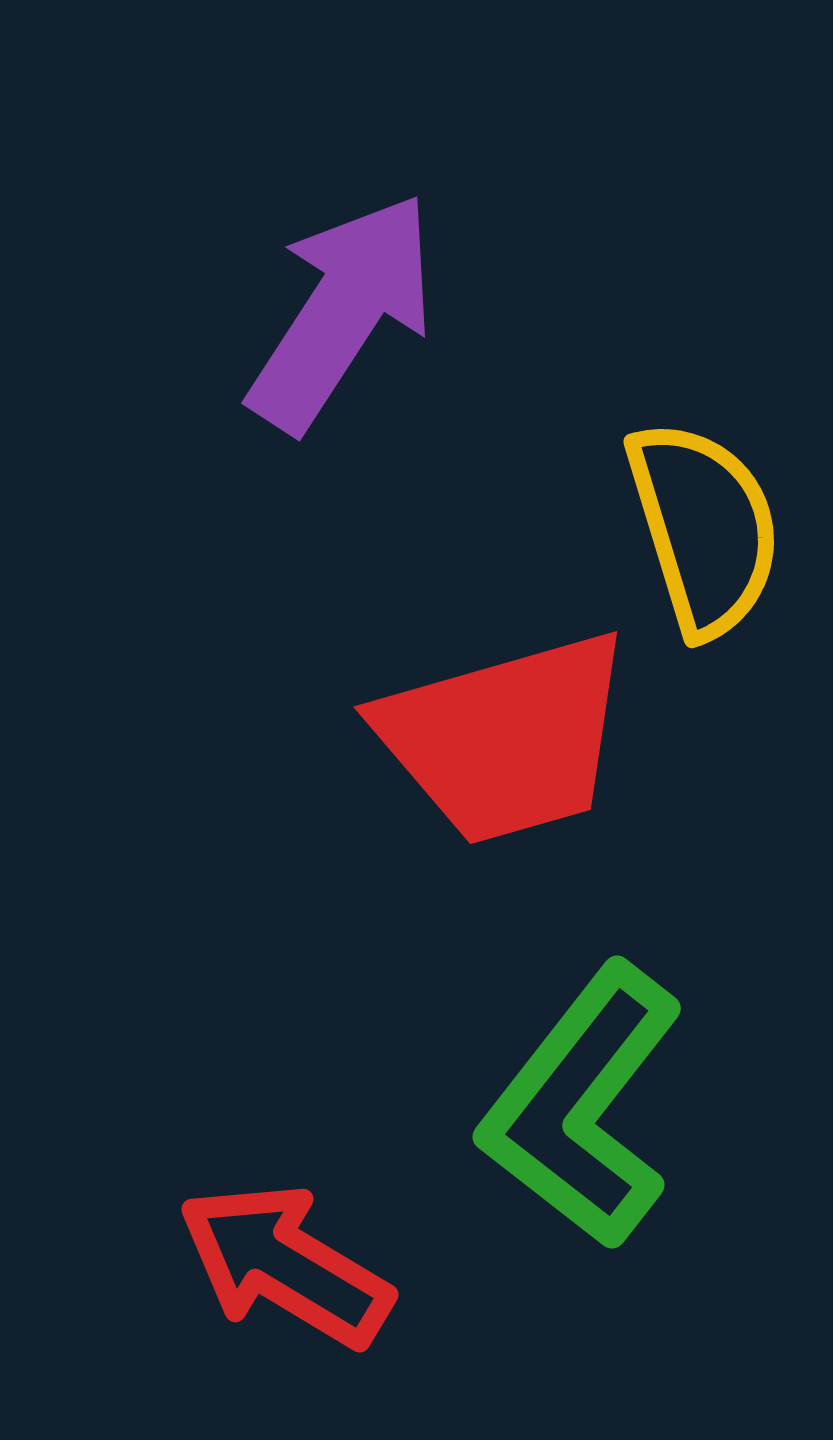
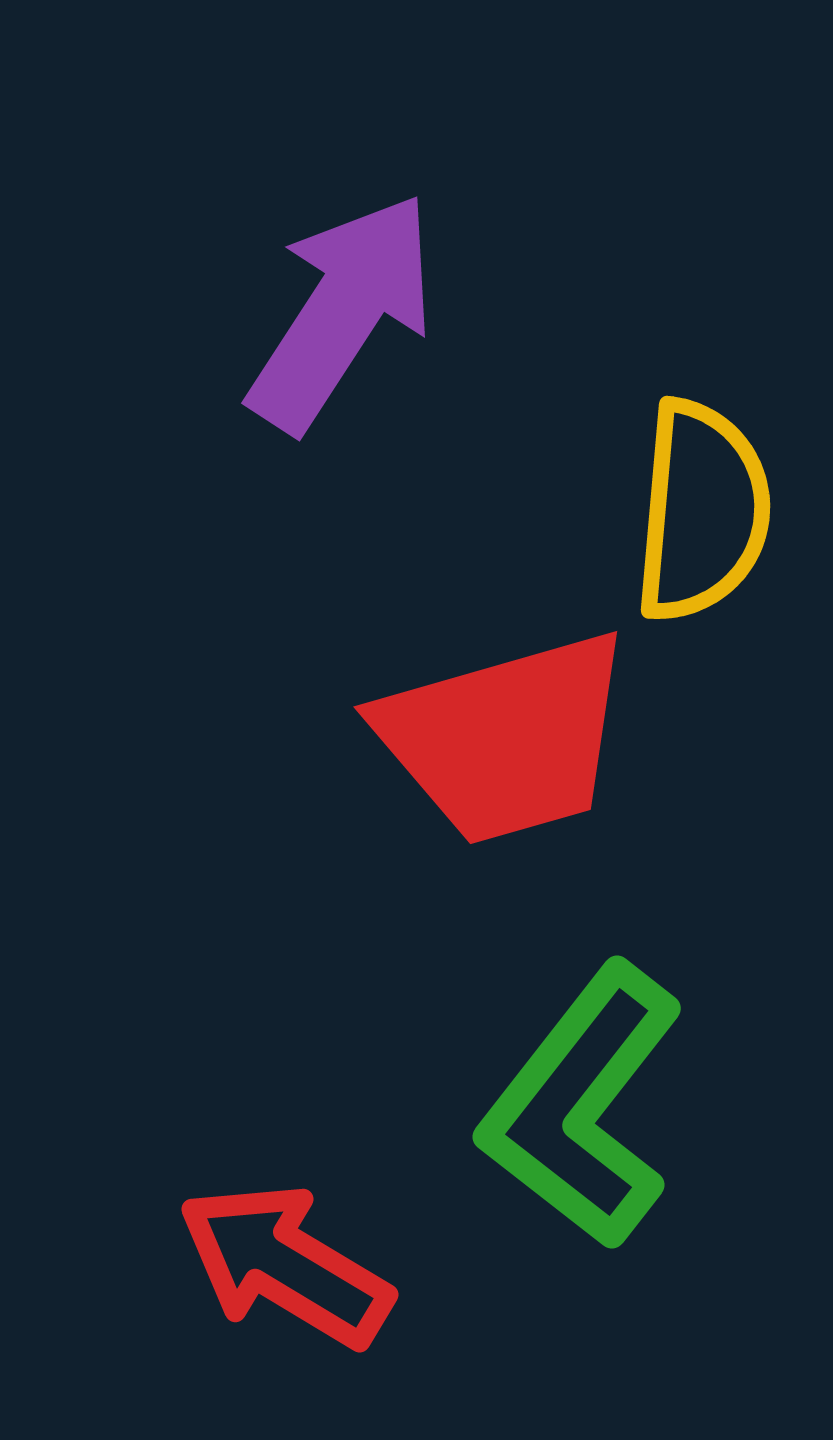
yellow semicircle: moved 2 px left, 17 px up; rotated 22 degrees clockwise
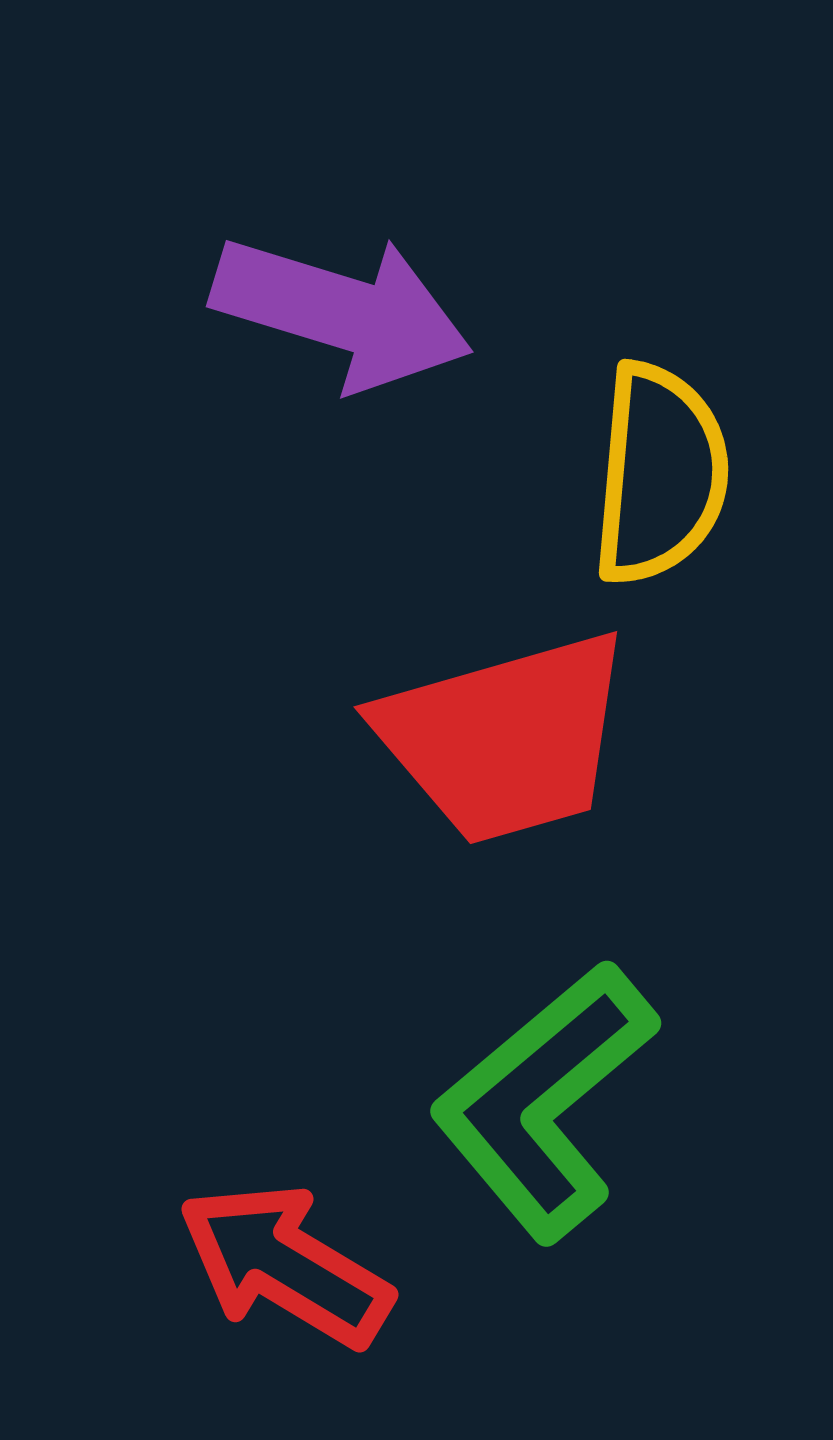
purple arrow: rotated 74 degrees clockwise
yellow semicircle: moved 42 px left, 37 px up
green L-shape: moved 38 px left, 5 px up; rotated 12 degrees clockwise
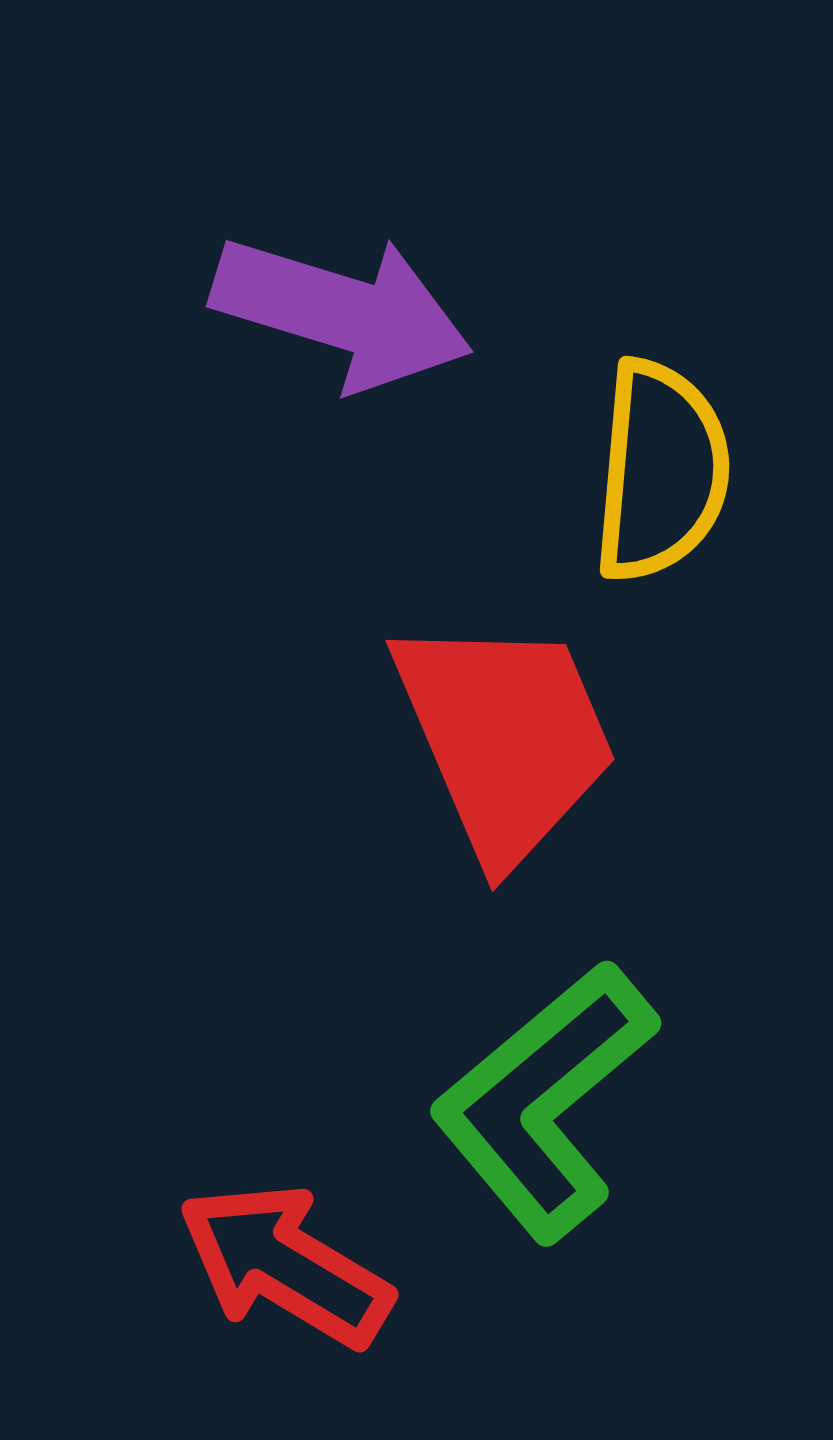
yellow semicircle: moved 1 px right, 3 px up
red trapezoid: rotated 97 degrees counterclockwise
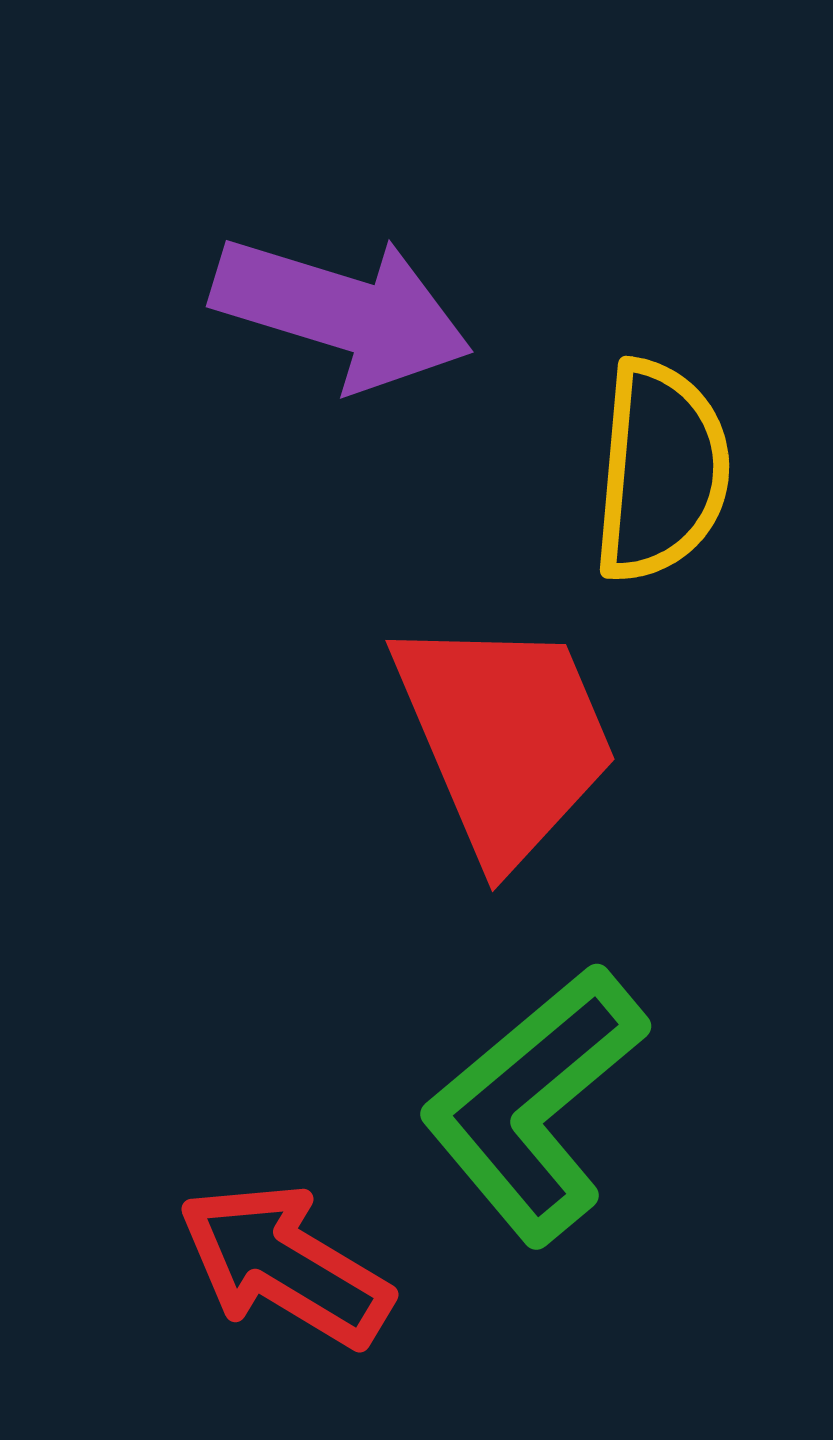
green L-shape: moved 10 px left, 3 px down
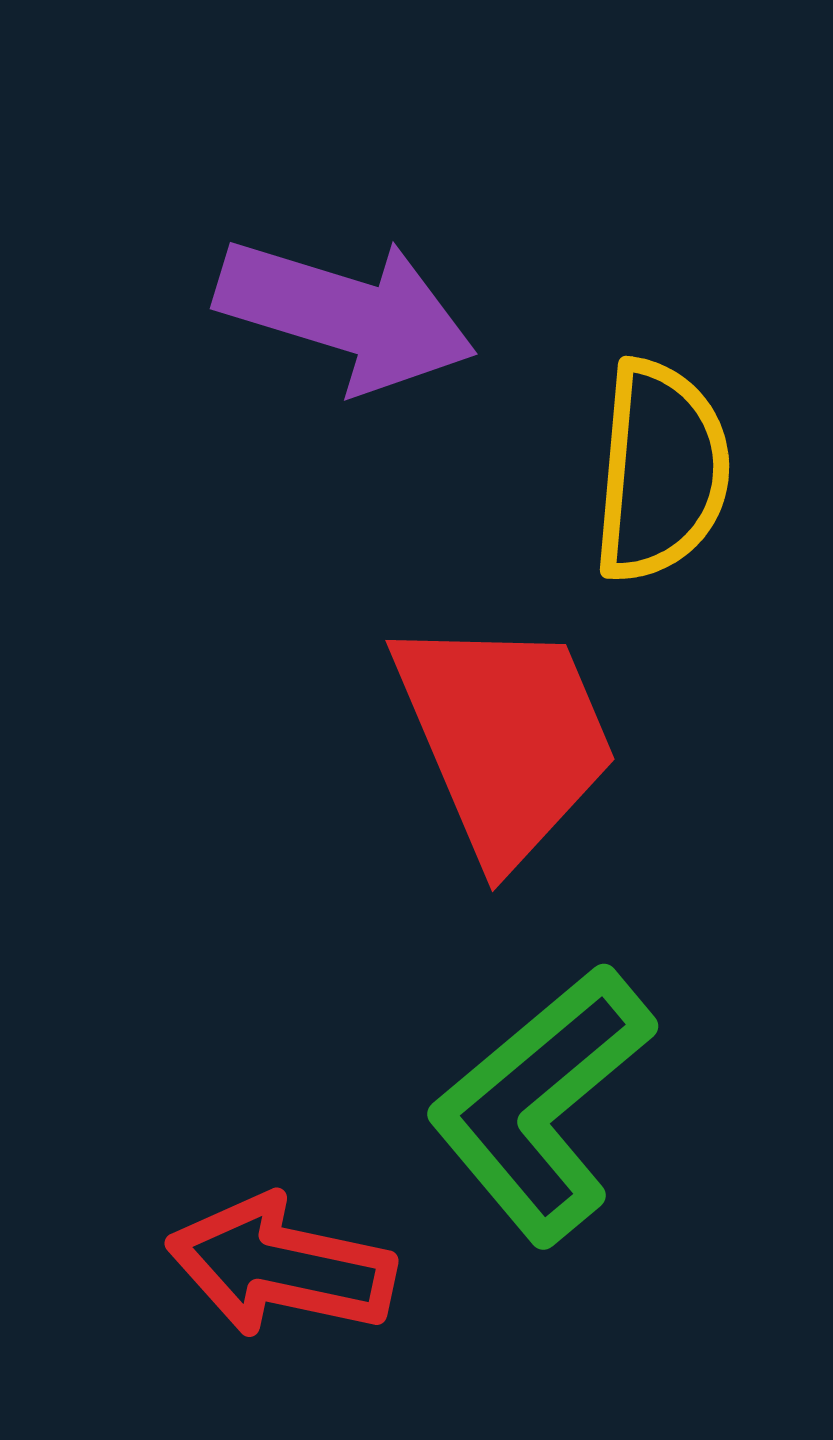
purple arrow: moved 4 px right, 2 px down
green L-shape: moved 7 px right
red arrow: moved 4 px left, 1 px down; rotated 19 degrees counterclockwise
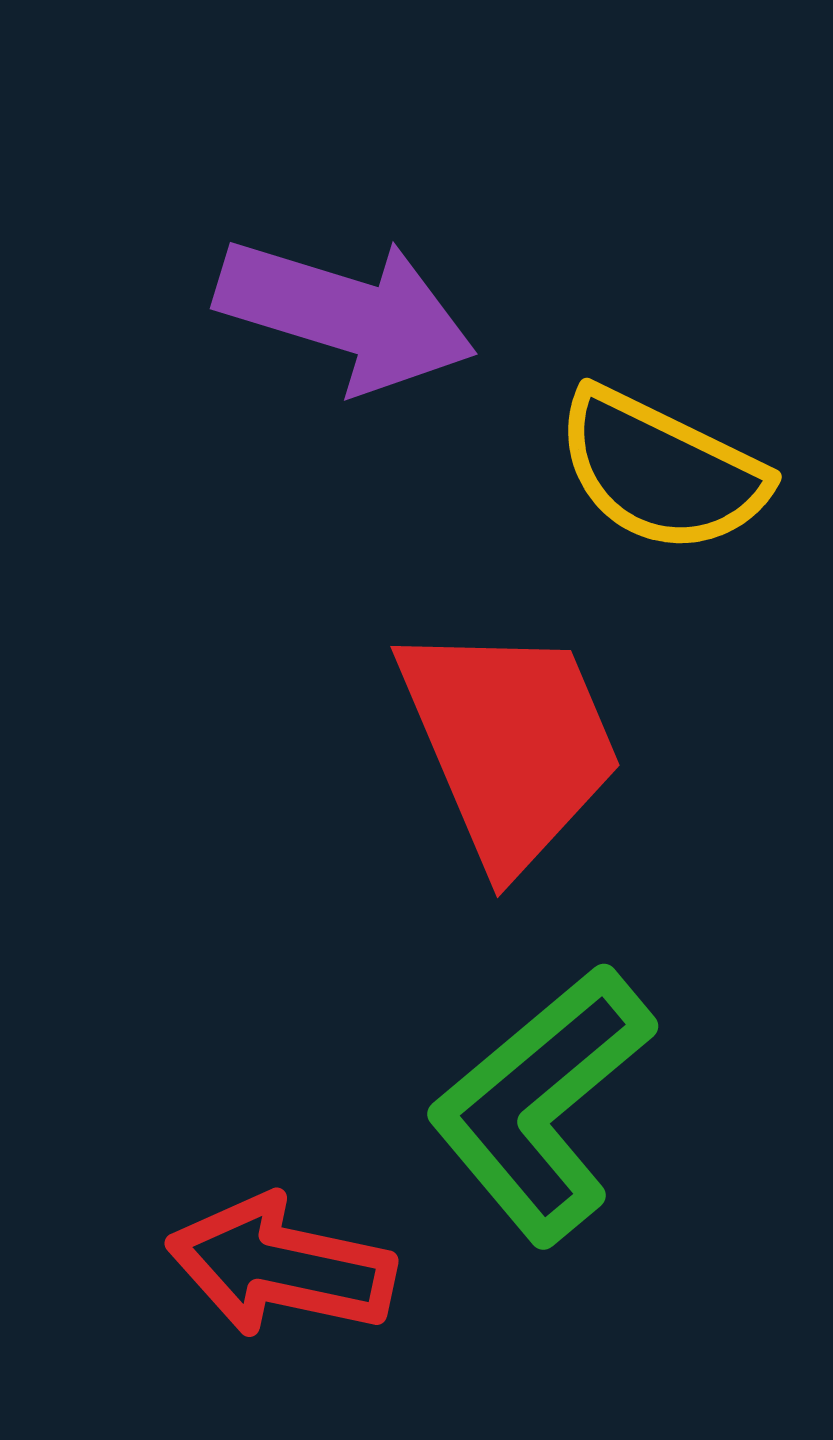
yellow semicircle: rotated 111 degrees clockwise
red trapezoid: moved 5 px right, 6 px down
